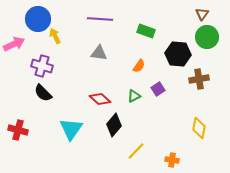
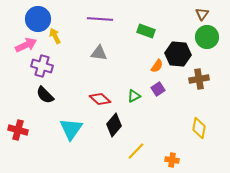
pink arrow: moved 12 px right, 1 px down
orange semicircle: moved 18 px right
black semicircle: moved 2 px right, 2 px down
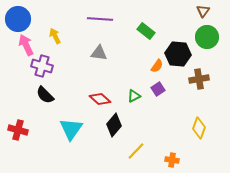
brown triangle: moved 1 px right, 3 px up
blue circle: moved 20 px left
green rectangle: rotated 18 degrees clockwise
pink arrow: rotated 90 degrees counterclockwise
yellow diamond: rotated 10 degrees clockwise
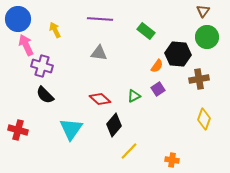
yellow arrow: moved 6 px up
yellow diamond: moved 5 px right, 9 px up
yellow line: moved 7 px left
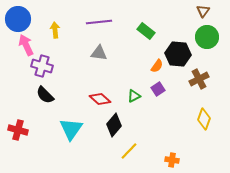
purple line: moved 1 px left, 3 px down; rotated 10 degrees counterclockwise
yellow arrow: rotated 21 degrees clockwise
brown cross: rotated 18 degrees counterclockwise
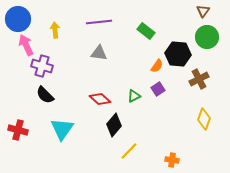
cyan triangle: moved 9 px left
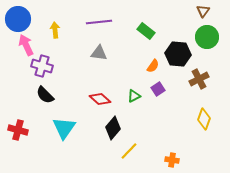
orange semicircle: moved 4 px left
black diamond: moved 1 px left, 3 px down
cyan triangle: moved 2 px right, 1 px up
